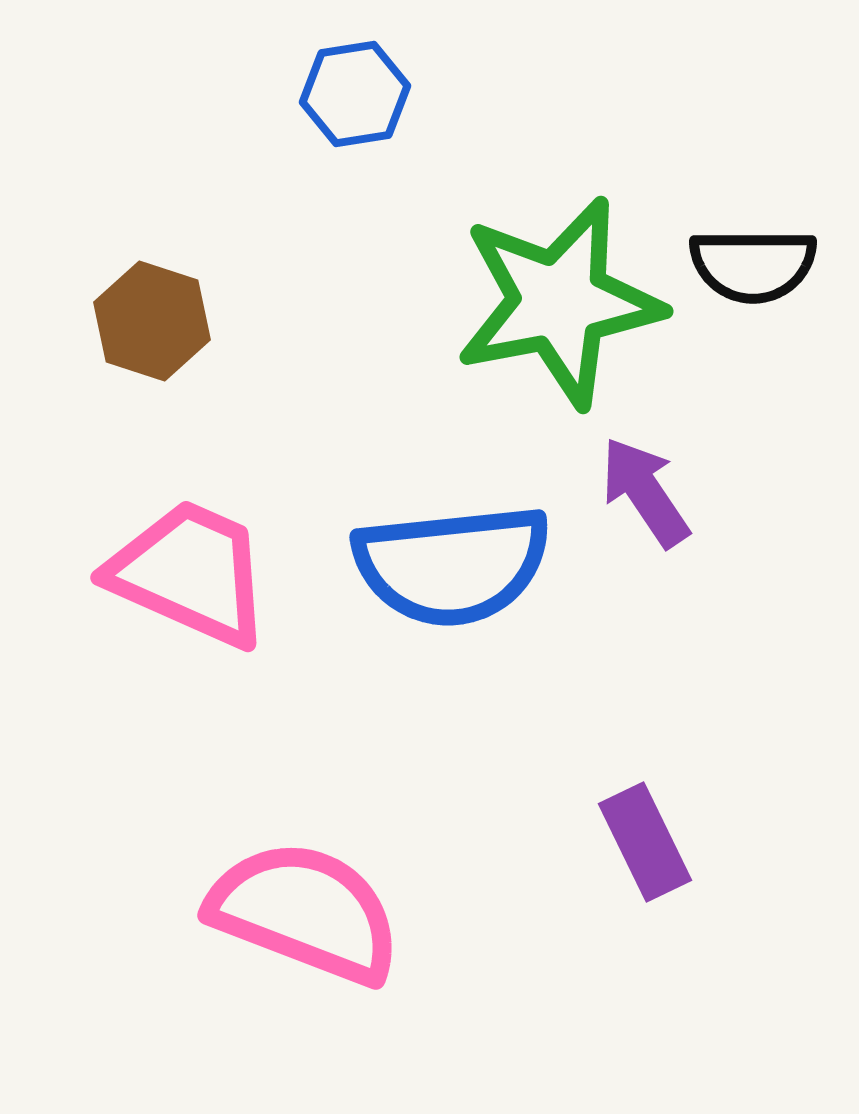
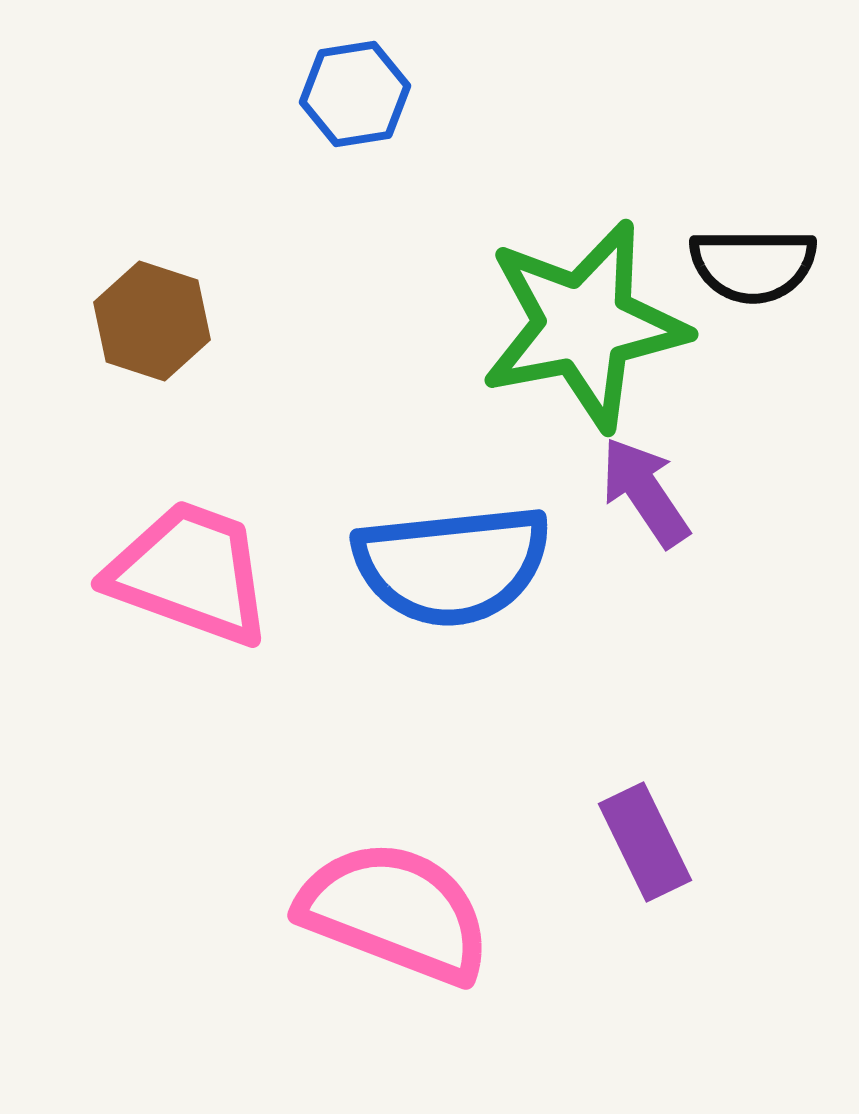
green star: moved 25 px right, 23 px down
pink trapezoid: rotated 4 degrees counterclockwise
pink semicircle: moved 90 px right
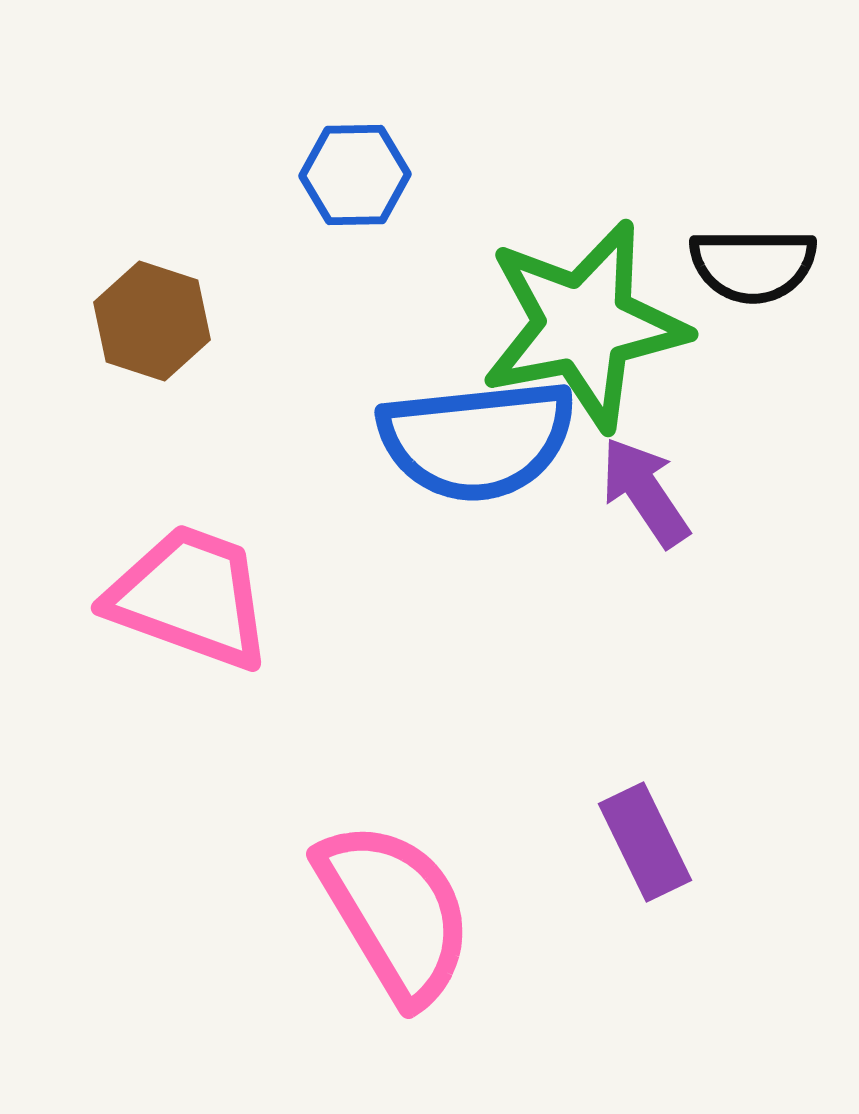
blue hexagon: moved 81 px down; rotated 8 degrees clockwise
blue semicircle: moved 25 px right, 125 px up
pink trapezoid: moved 24 px down
pink semicircle: rotated 38 degrees clockwise
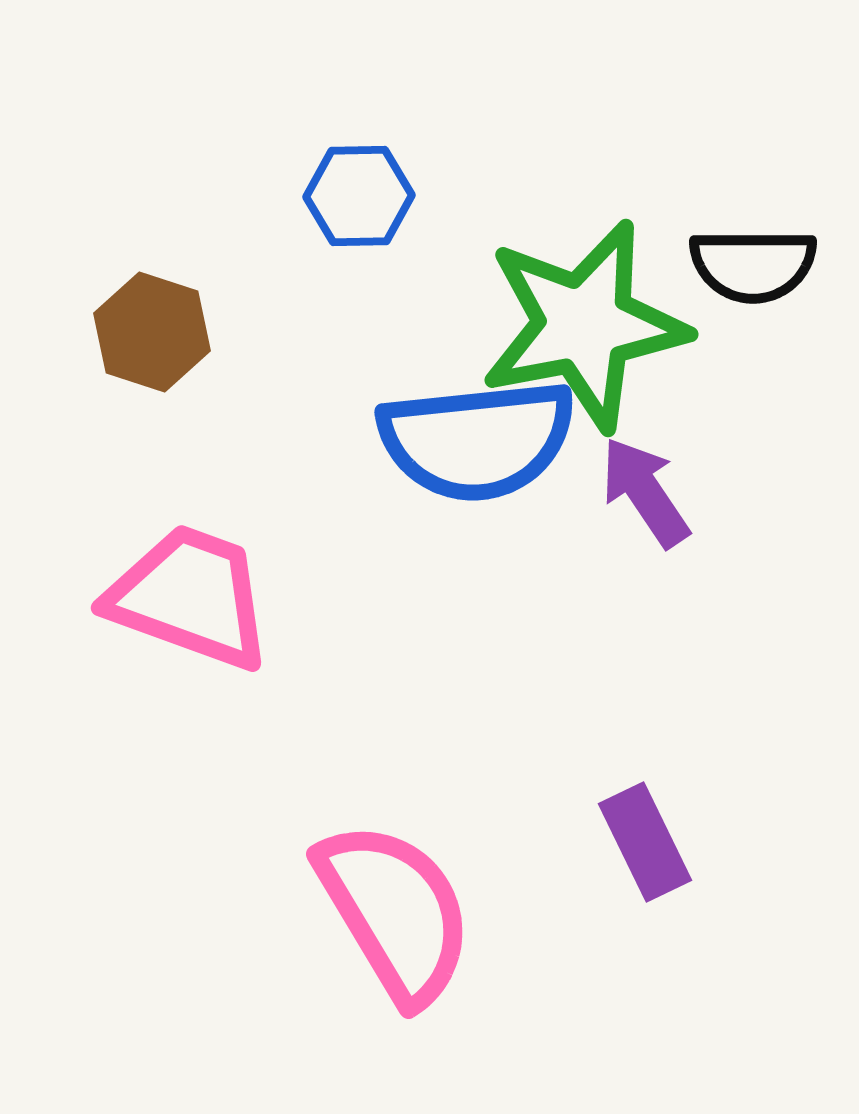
blue hexagon: moved 4 px right, 21 px down
brown hexagon: moved 11 px down
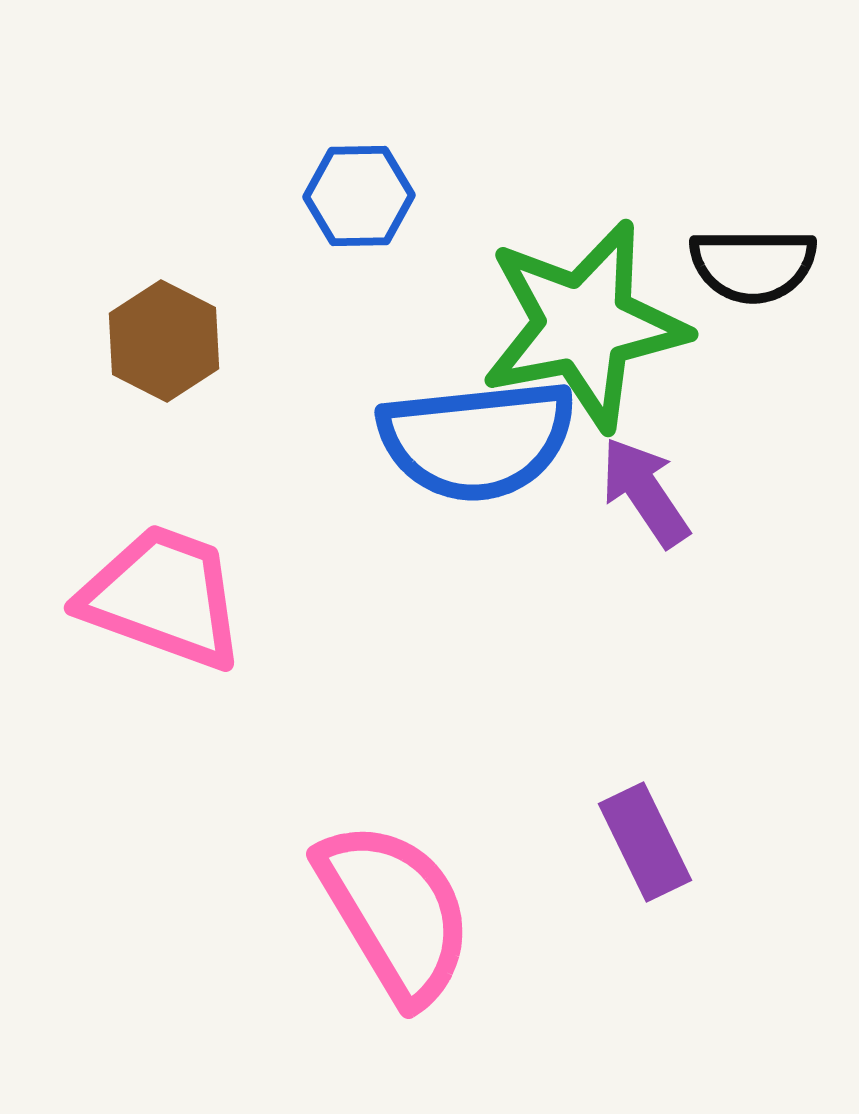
brown hexagon: moved 12 px right, 9 px down; rotated 9 degrees clockwise
pink trapezoid: moved 27 px left
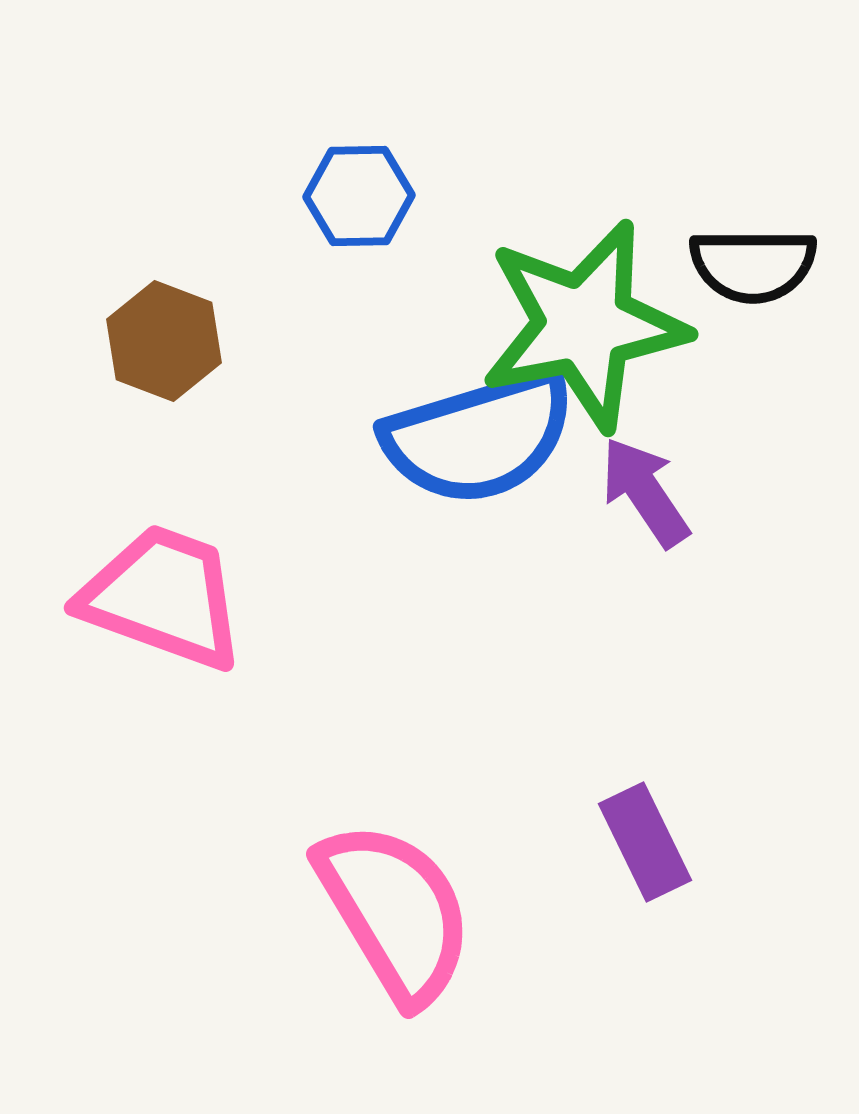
brown hexagon: rotated 6 degrees counterclockwise
blue semicircle: moved 2 px right, 3 px up; rotated 11 degrees counterclockwise
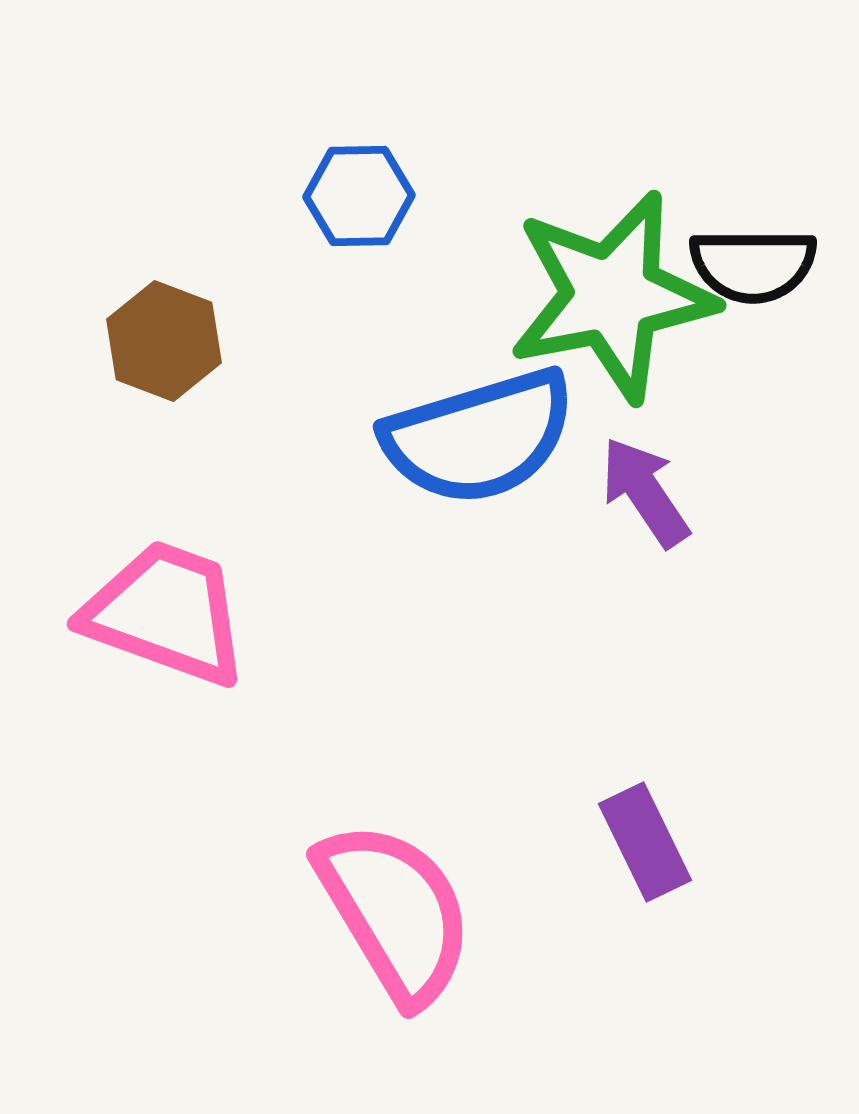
green star: moved 28 px right, 29 px up
pink trapezoid: moved 3 px right, 16 px down
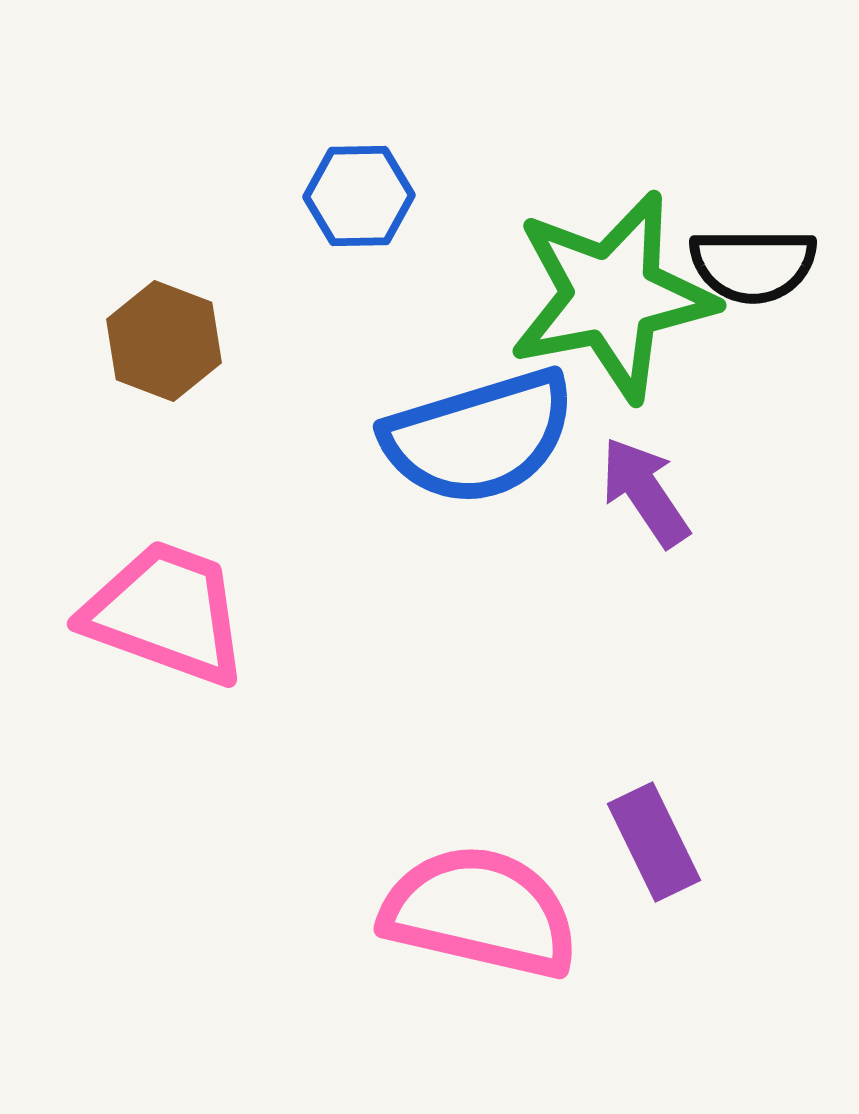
purple rectangle: moved 9 px right
pink semicircle: moved 85 px right; rotated 46 degrees counterclockwise
